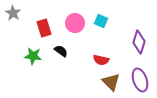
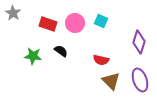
red rectangle: moved 4 px right, 4 px up; rotated 54 degrees counterclockwise
brown triangle: moved 1 px up
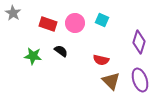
cyan square: moved 1 px right, 1 px up
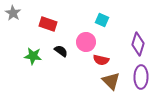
pink circle: moved 11 px right, 19 px down
purple diamond: moved 1 px left, 2 px down
purple ellipse: moved 1 px right, 3 px up; rotated 20 degrees clockwise
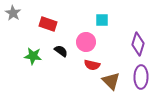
cyan square: rotated 24 degrees counterclockwise
red semicircle: moved 9 px left, 5 px down
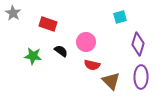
cyan square: moved 18 px right, 3 px up; rotated 16 degrees counterclockwise
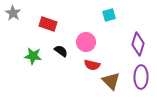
cyan square: moved 11 px left, 2 px up
